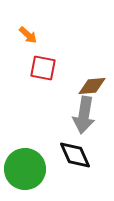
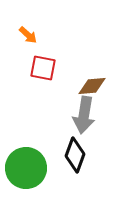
black diamond: rotated 44 degrees clockwise
green circle: moved 1 px right, 1 px up
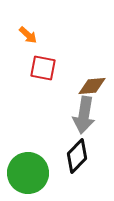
black diamond: moved 2 px right, 1 px down; rotated 24 degrees clockwise
green circle: moved 2 px right, 5 px down
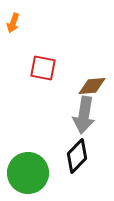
orange arrow: moved 15 px left, 12 px up; rotated 66 degrees clockwise
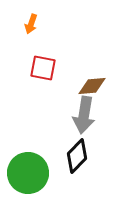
orange arrow: moved 18 px right, 1 px down
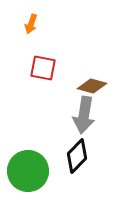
brown diamond: rotated 20 degrees clockwise
green circle: moved 2 px up
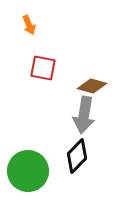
orange arrow: moved 2 px left, 1 px down; rotated 42 degrees counterclockwise
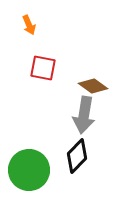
brown diamond: moved 1 px right; rotated 20 degrees clockwise
green circle: moved 1 px right, 1 px up
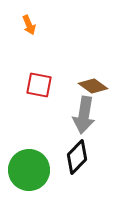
red square: moved 4 px left, 17 px down
black diamond: moved 1 px down
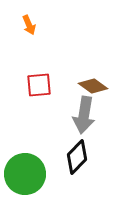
red square: rotated 16 degrees counterclockwise
green circle: moved 4 px left, 4 px down
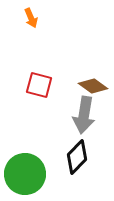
orange arrow: moved 2 px right, 7 px up
red square: rotated 20 degrees clockwise
